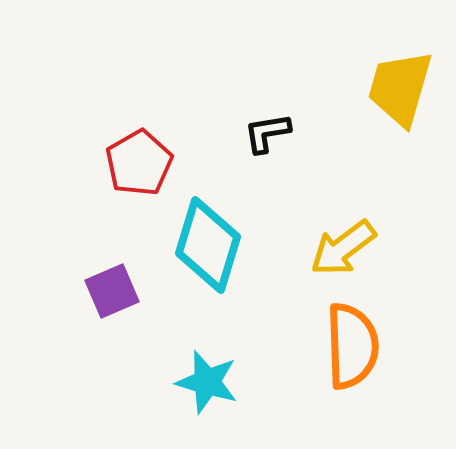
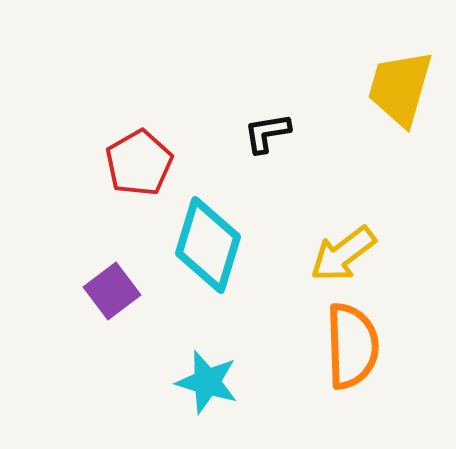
yellow arrow: moved 6 px down
purple square: rotated 14 degrees counterclockwise
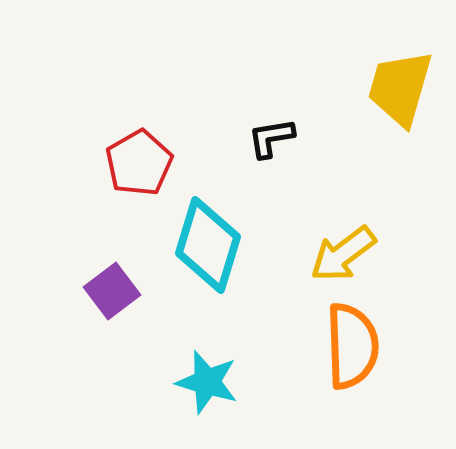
black L-shape: moved 4 px right, 5 px down
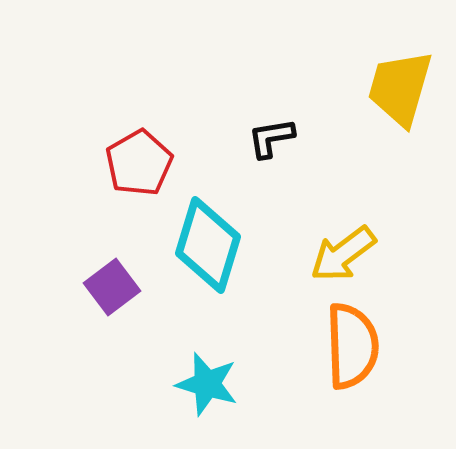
purple square: moved 4 px up
cyan star: moved 2 px down
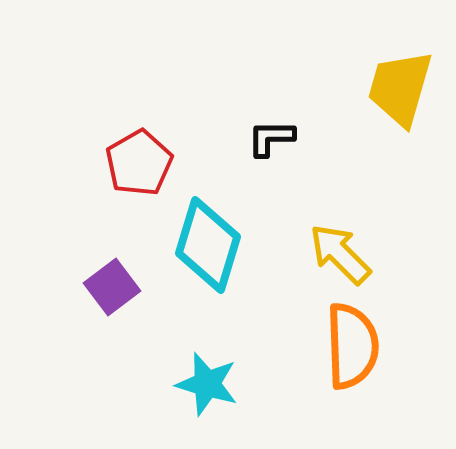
black L-shape: rotated 9 degrees clockwise
yellow arrow: moved 3 px left; rotated 82 degrees clockwise
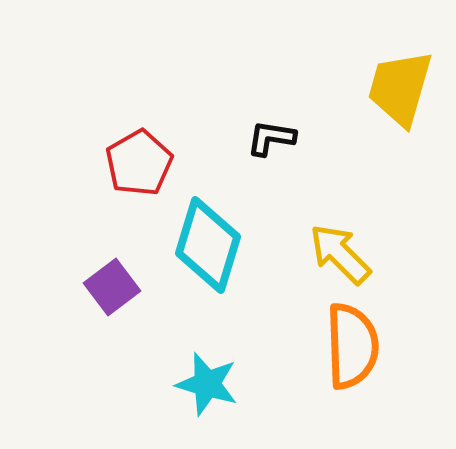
black L-shape: rotated 9 degrees clockwise
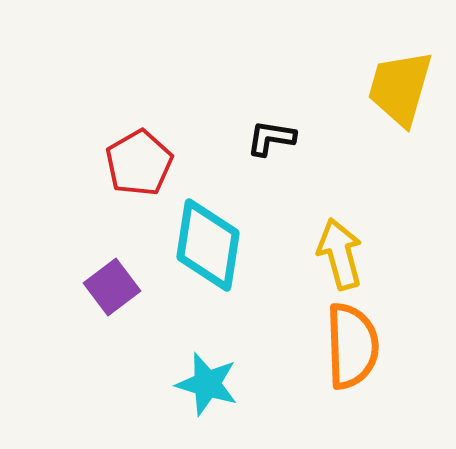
cyan diamond: rotated 8 degrees counterclockwise
yellow arrow: rotated 30 degrees clockwise
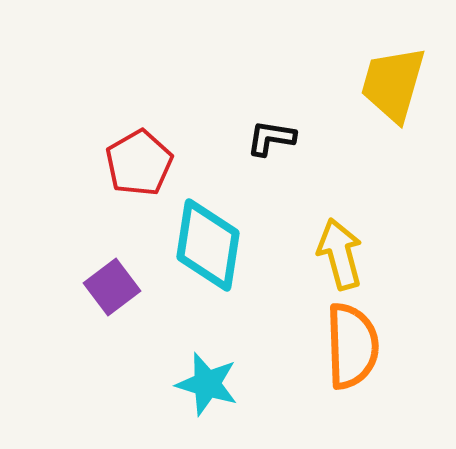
yellow trapezoid: moved 7 px left, 4 px up
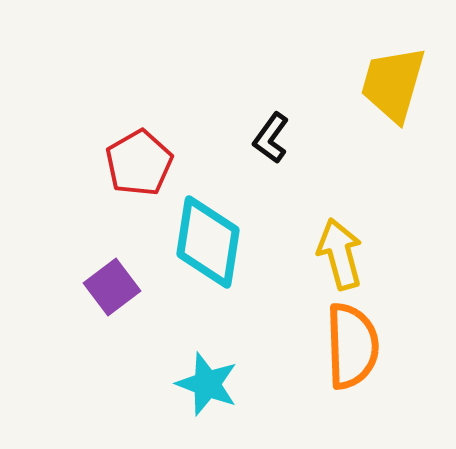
black L-shape: rotated 63 degrees counterclockwise
cyan diamond: moved 3 px up
cyan star: rotated 4 degrees clockwise
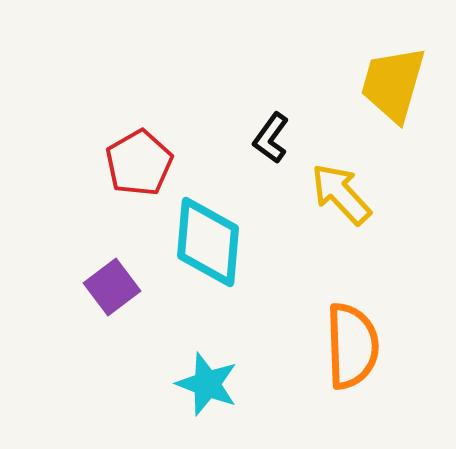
cyan diamond: rotated 4 degrees counterclockwise
yellow arrow: moved 1 px right, 60 px up; rotated 28 degrees counterclockwise
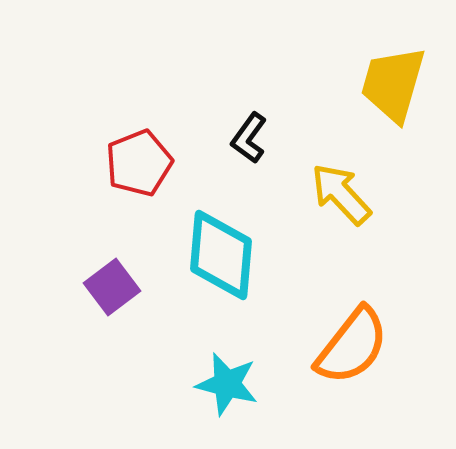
black L-shape: moved 22 px left
red pentagon: rotated 8 degrees clockwise
cyan diamond: moved 13 px right, 13 px down
orange semicircle: rotated 40 degrees clockwise
cyan star: moved 20 px right; rotated 6 degrees counterclockwise
